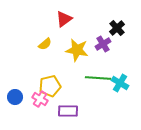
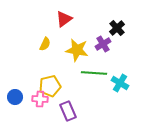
yellow semicircle: rotated 24 degrees counterclockwise
green line: moved 4 px left, 5 px up
pink cross: rotated 28 degrees counterclockwise
purple rectangle: rotated 66 degrees clockwise
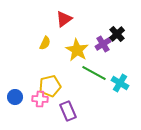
black cross: moved 6 px down
yellow semicircle: moved 1 px up
yellow star: rotated 20 degrees clockwise
green line: rotated 25 degrees clockwise
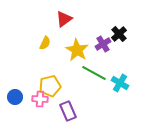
black cross: moved 2 px right
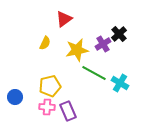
yellow star: rotated 30 degrees clockwise
pink cross: moved 7 px right, 8 px down
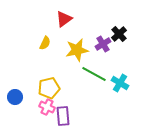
green line: moved 1 px down
yellow pentagon: moved 1 px left, 2 px down
pink cross: rotated 21 degrees clockwise
purple rectangle: moved 5 px left, 5 px down; rotated 18 degrees clockwise
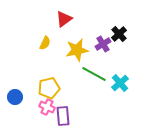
cyan cross: rotated 18 degrees clockwise
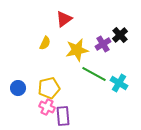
black cross: moved 1 px right, 1 px down
cyan cross: moved 1 px left; rotated 18 degrees counterclockwise
blue circle: moved 3 px right, 9 px up
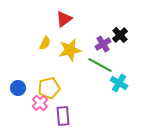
yellow star: moved 7 px left
green line: moved 6 px right, 9 px up
pink cross: moved 7 px left, 4 px up; rotated 21 degrees clockwise
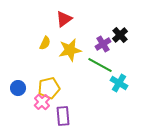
pink cross: moved 2 px right, 1 px up
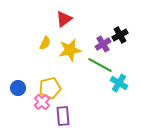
black cross: rotated 14 degrees clockwise
yellow pentagon: moved 1 px right
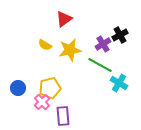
yellow semicircle: moved 2 px down; rotated 96 degrees clockwise
